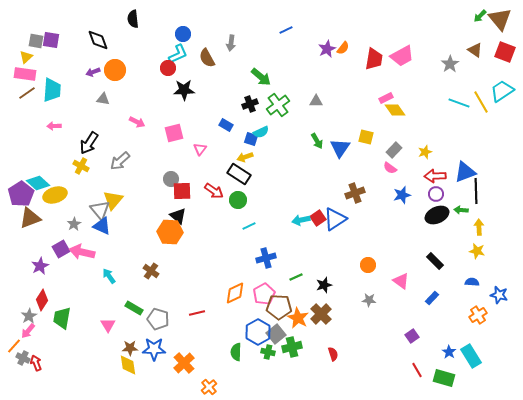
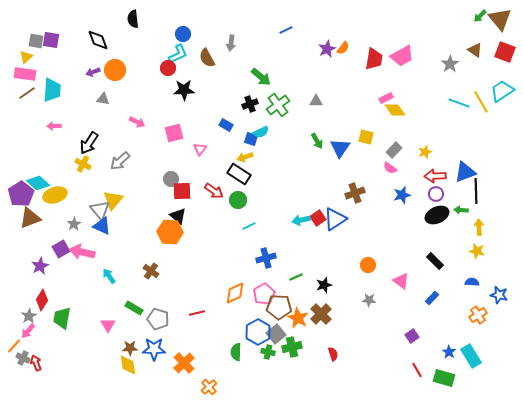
yellow cross at (81, 166): moved 2 px right, 2 px up
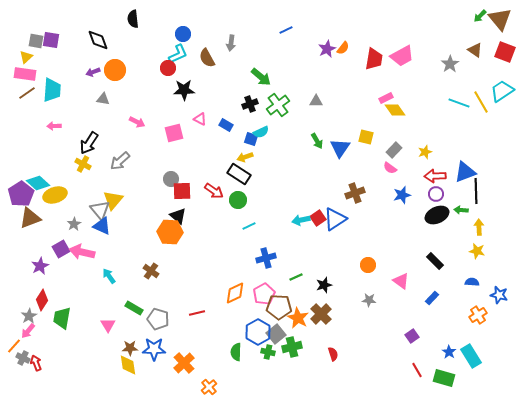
pink triangle at (200, 149): moved 30 px up; rotated 40 degrees counterclockwise
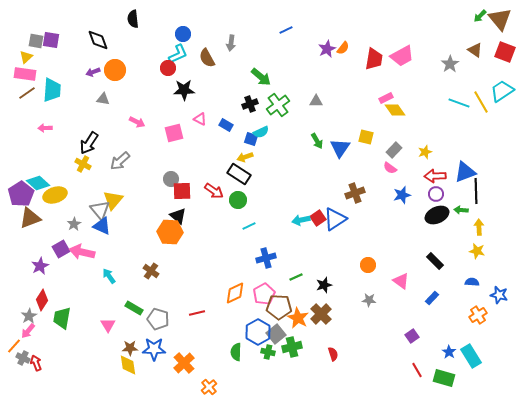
pink arrow at (54, 126): moved 9 px left, 2 px down
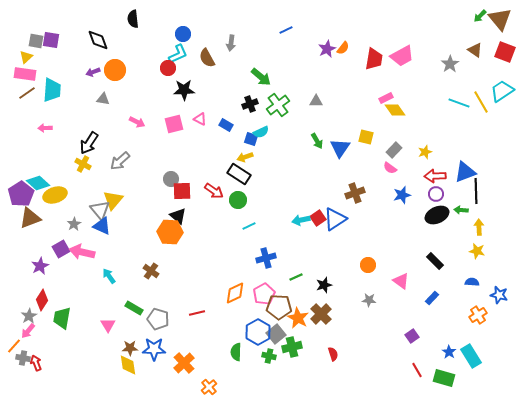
pink square at (174, 133): moved 9 px up
green cross at (268, 352): moved 1 px right, 4 px down
gray cross at (23, 358): rotated 16 degrees counterclockwise
